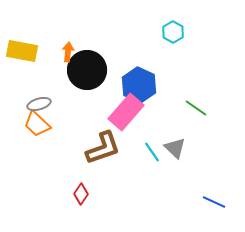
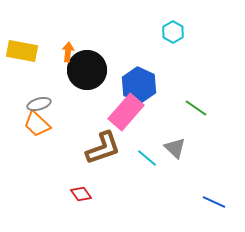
cyan line: moved 5 px left, 6 px down; rotated 15 degrees counterclockwise
red diamond: rotated 70 degrees counterclockwise
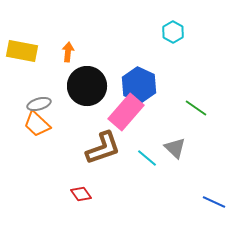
black circle: moved 16 px down
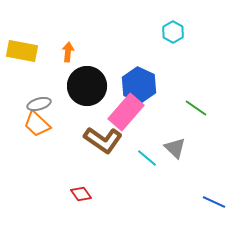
brown L-shape: moved 8 px up; rotated 54 degrees clockwise
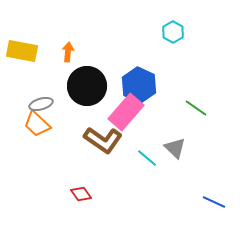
gray ellipse: moved 2 px right
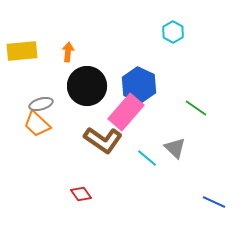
yellow rectangle: rotated 16 degrees counterclockwise
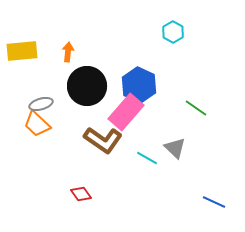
cyan line: rotated 10 degrees counterclockwise
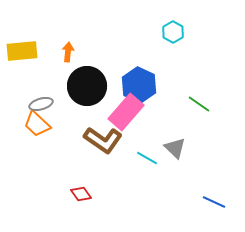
green line: moved 3 px right, 4 px up
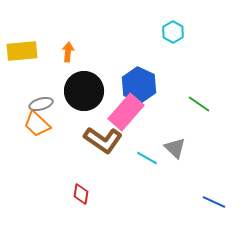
black circle: moved 3 px left, 5 px down
red diamond: rotated 45 degrees clockwise
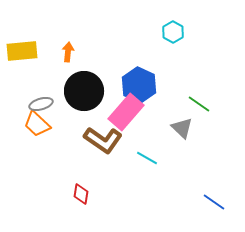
gray triangle: moved 7 px right, 20 px up
blue line: rotated 10 degrees clockwise
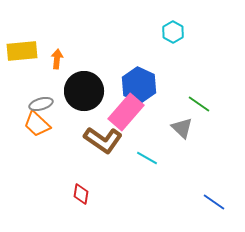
orange arrow: moved 11 px left, 7 px down
